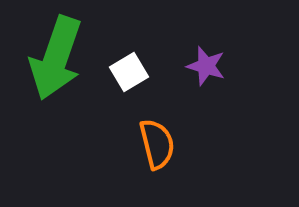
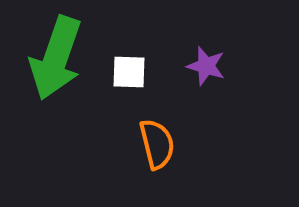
white square: rotated 33 degrees clockwise
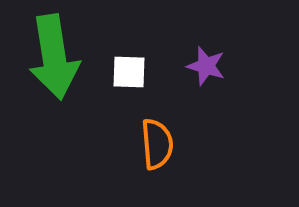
green arrow: moved 2 px left, 1 px up; rotated 28 degrees counterclockwise
orange semicircle: rotated 9 degrees clockwise
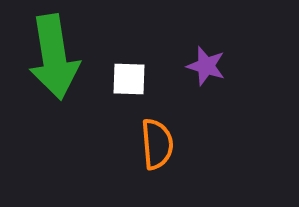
white square: moved 7 px down
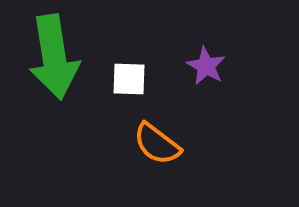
purple star: rotated 12 degrees clockwise
orange semicircle: rotated 132 degrees clockwise
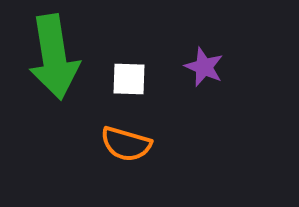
purple star: moved 2 px left, 1 px down; rotated 6 degrees counterclockwise
orange semicircle: moved 31 px left; rotated 21 degrees counterclockwise
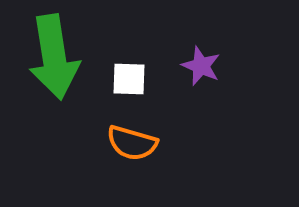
purple star: moved 3 px left, 1 px up
orange semicircle: moved 6 px right, 1 px up
